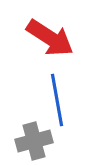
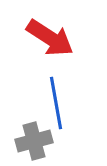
blue line: moved 1 px left, 3 px down
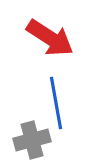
gray cross: moved 2 px left, 1 px up
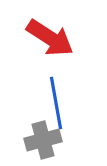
gray cross: moved 11 px right
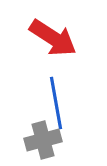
red arrow: moved 3 px right
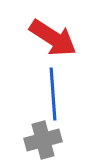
blue line: moved 3 px left, 9 px up; rotated 6 degrees clockwise
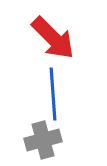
red arrow: rotated 12 degrees clockwise
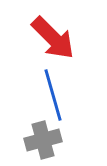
blue line: moved 1 px down; rotated 12 degrees counterclockwise
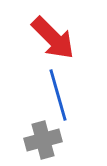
blue line: moved 5 px right
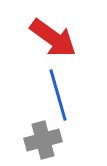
red arrow: rotated 9 degrees counterclockwise
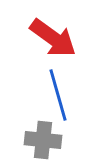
gray cross: rotated 21 degrees clockwise
